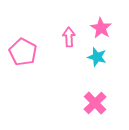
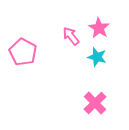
pink star: moved 2 px left
pink arrow: moved 2 px right, 1 px up; rotated 36 degrees counterclockwise
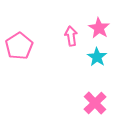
pink arrow: rotated 30 degrees clockwise
pink pentagon: moved 4 px left, 6 px up; rotated 12 degrees clockwise
cyan star: rotated 18 degrees clockwise
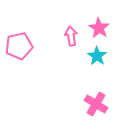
pink pentagon: rotated 20 degrees clockwise
cyan star: moved 1 px up
pink cross: moved 1 px right, 1 px down; rotated 15 degrees counterclockwise
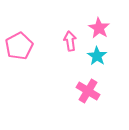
pink arrow: moved 1 px left, 5 px down
pink pentagon: rotated 16 degrees counterclockwise
pink cross: moved 8 px left, 13 px up
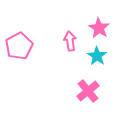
pink cross: rotated 20 degrees clockwise
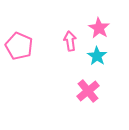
pink pentagon: rotated 20 degrees counterclockwise
